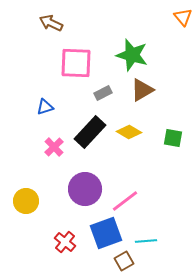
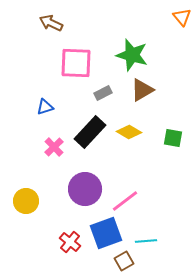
orange triangle: moved 1 px left
red cross: moved 5 px right
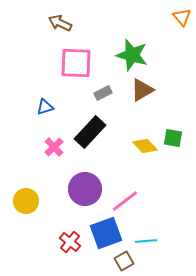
brown arrow: moved 9 px right
yellow diamond: moved 16 px right, 14 px down; rotated 15 degrees clockwise
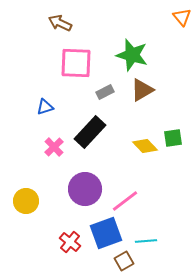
gray rectangle: moved 2 px right, 1 px up
green square: rotated 18 degrees counterclockwise
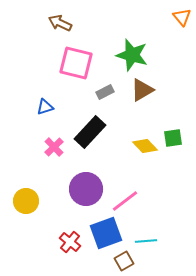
pink square: rotated 12 degrees clockwise
purple circle: moved 1 px right
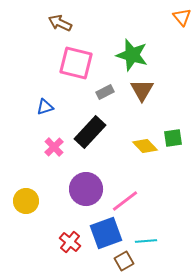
brown triangle: rotated 30 degrees counterclockwise
